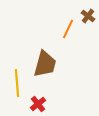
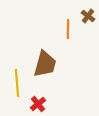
orange line: rotated 24 degrees counterclockwise
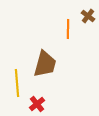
red cross: moved 1 px left
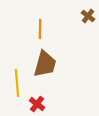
orange line: moved 28 px left
red cross: rotated 14 degrees counterclockwise
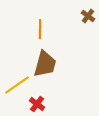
yellow line: moved 2 px down; rotated 60 degrees clockwise
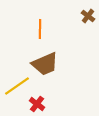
brown trapezoid: rotated 52 degrees clockwise
yellow line: moved 1 px down
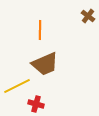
orange line: moved 1 px down
yellow line: rotated 8 degrees clockwise
red cross: moved 1 px left; rotated 21 degrees counterclockwise
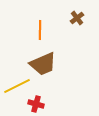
brown cross: moved 11 px left, 2 px down; rotated 16 degrees clockwise
brown trapezoid: moved 2 px left
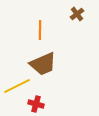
brown cross: moved 4 px up
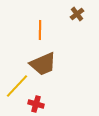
yellow line: rotated 20 degrees counterclockwise
